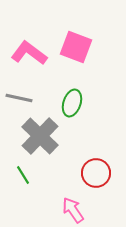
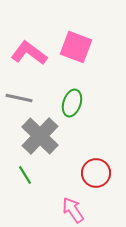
green line: moved 2 px right
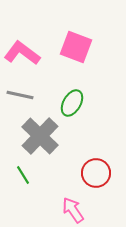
pink L-shape: moved 7 px left
gray line: moved 1 px right, 3 px up
green ellipse: rotated 12 degrees clockwise
green line: moved 2 px left
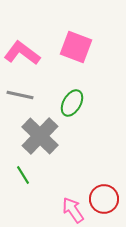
red circle: moved 8 px right, 26 px down
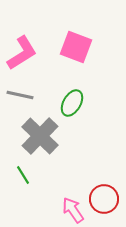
pink L-shape: rotated 111 degrees clockwise
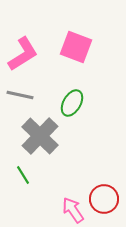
pink L-shape: moved 1 px right, 1 px down
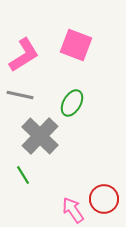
pink square: moved 2 px up
pink L-shape: moved 1 px right, 1 px down
